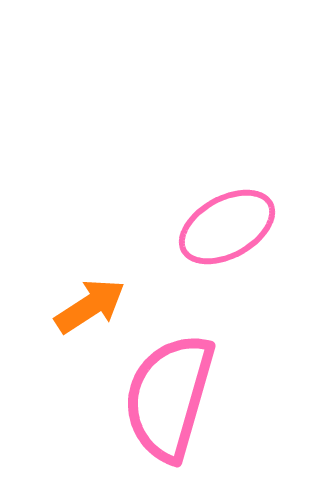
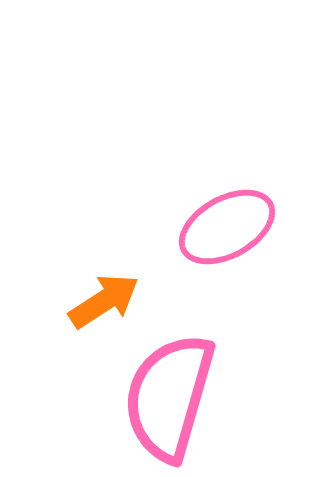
orange arrow: moved 14 px right, 5 px up
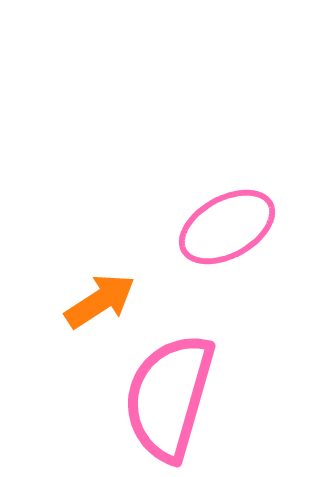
orange arrow: moved 4 px left
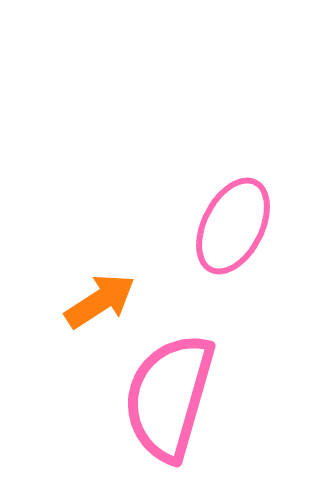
pink ellipse: moved 6 px right, 1 px up; rotated 34 degrees counterclockwise
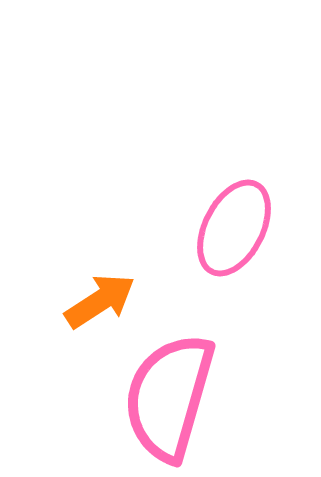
pink ellipse: moved 1 px right, 2 px down
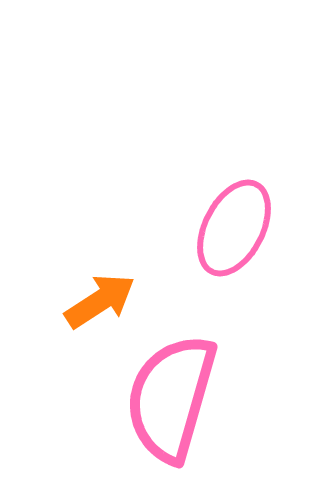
pink semicircle: moved 2 px right, 1 px down
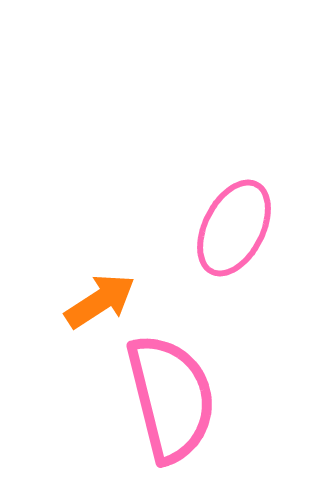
pink semicircle: rotated 150 degrees clockwise
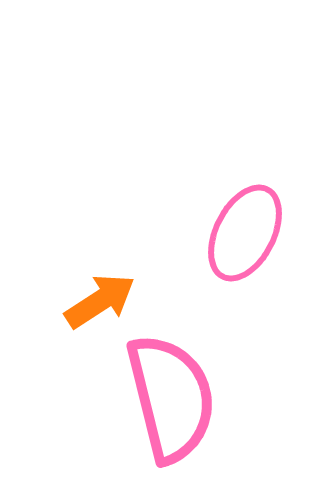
pink ellipse: moved 11 px right, 5 px down
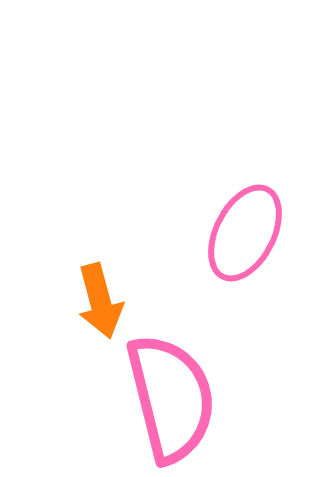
orange arrow: rotated 108 degrees clockwise
